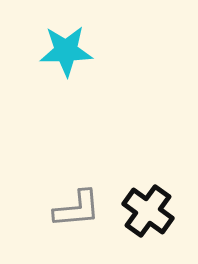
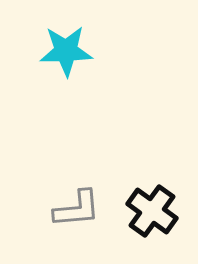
black cross: moved 4 px right
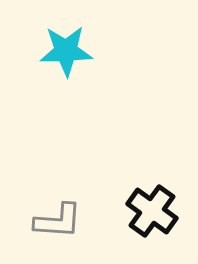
gray L-shape: moved 19 px left, 12 px down; rotated 9 degrees clockwise
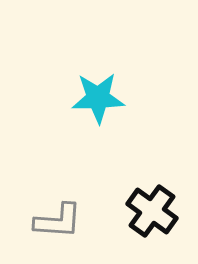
cyan star: moved 32 px right, 47 px down
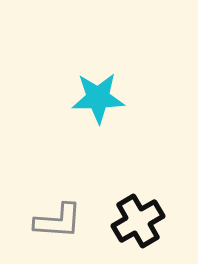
black cross: moved 14 px left, 10 px down; rotated 24 degrees clockwise
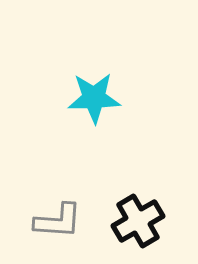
cyan star: moved 4 px left
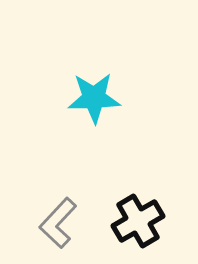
gray L-shape: moved 2 px down; rotated 129 degrees clockwise
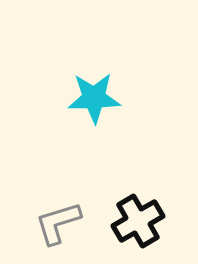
gray L-shape: rotated 30 degrees clockwise
